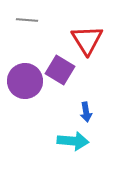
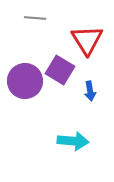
gray line: moved 8 px right, 2 px up
blue arrow: moved 4 px right, 21 px up
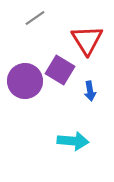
gray line: rotated 40 degrees counterclockwise
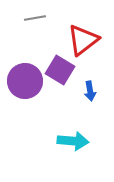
gray line: rotated 25 degrees clockwise
red triangle: moved 4 px left; rotated 24 degrees clockwise
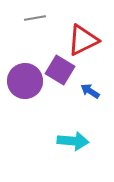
red triangle: rotated 12 degrees clockwise
blue arrow: rotated 132 degrees clockwise
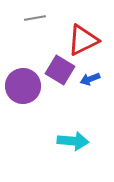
purple circle: moved 2 px left, 5 px down
blue arrow: moved 12 px up; rotated 54 degrees counterclockwise
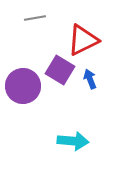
blue arrow: rotated 90 degrees clockwise
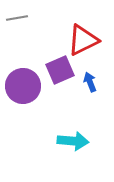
gray line: moved 18 px left
purple square: rotated 36 degrees clockwise
blue arrow: moved 3 px down
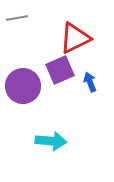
red triangle: moved 8 px left, 2 px up
cyan arrow: moved 22 px left
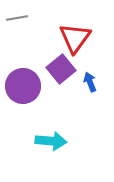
red triangle: rotated 28 degrees counterclockwise
purple square: moved 1 px right, 1 px up; rotated 16 degrees counterclockwise
